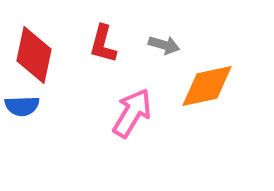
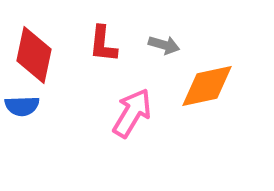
red L-shape: rotated 9 degrees counterclockwise
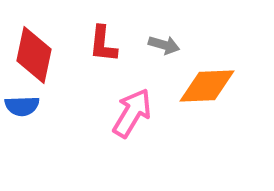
orange diamond: rotated 10 degrees clockwise
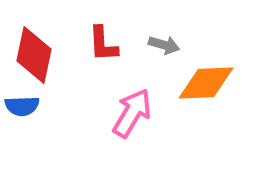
red L-shape: rotated 9 degrees counterclockwise
orange diamond: moved 1 px left, 3 px up
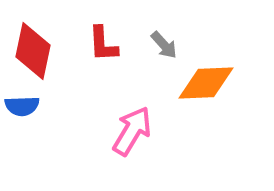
gray arrow: rotated 32 degrees clockwise
red diamond: moved 1 px left, 4 px up
pink arrow: moved 18 px down
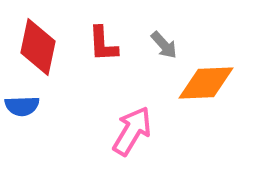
red diamond: moved 5 px right, 4 px up
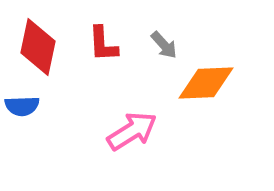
pink arrow: rotated 27 degrees clockwise
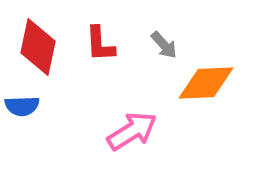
red L-shape: moved 3 px left
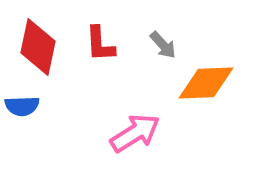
gray arrow: moved 1 px left
pink arrow: moved 3 px right, 2 px down
